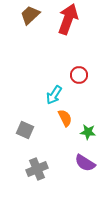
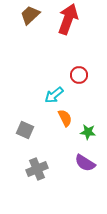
cyan arrow: rotated 18 degrees clockwise
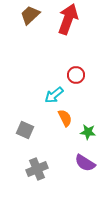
red circle: moved 3 px left
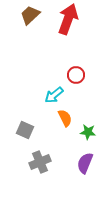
purple semicircle: rotated 80 degrees clockwise
gray cross: moved 3 px right, 7 px up
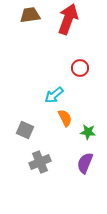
brown trapezoid: rotated 35 degrees clockwise
red circle: moved 4 px right, 7 px up
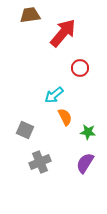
red arrow: moved 5 px left, 14 px down; rotated 20 degrees clockwise
orange semicircle: moved 1 px up
purple semicircle: rotated 10 degrees clockwise
